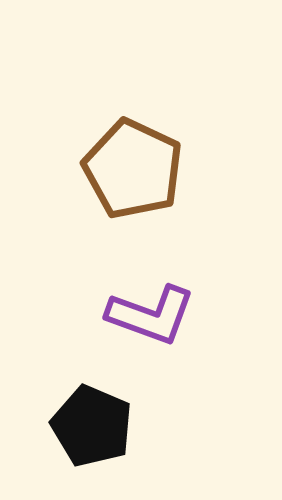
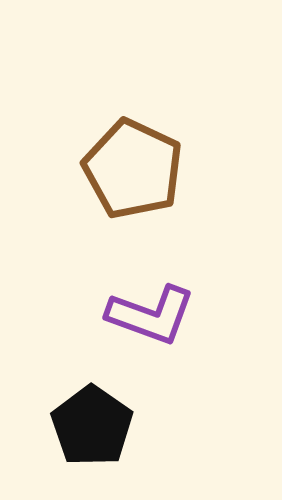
black pentagon: rotated 12 degrees clockwise
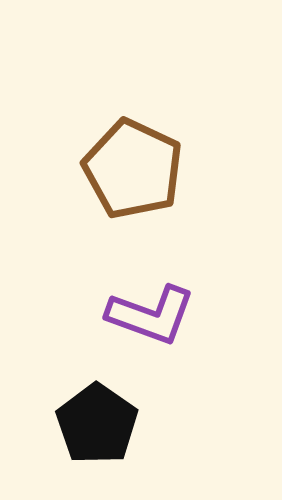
black pentagon: moved 5 px right, 2 px up
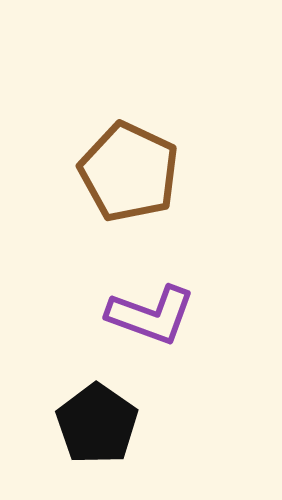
brown pentagon: moved 4 px left, 3 px down
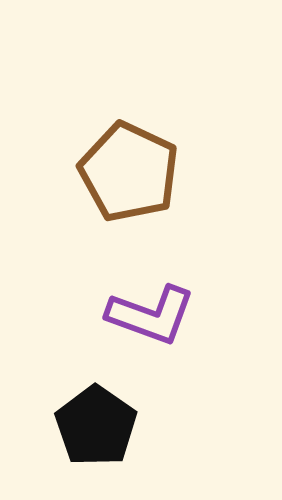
black pentagon: moved 1 px left, 2 px down
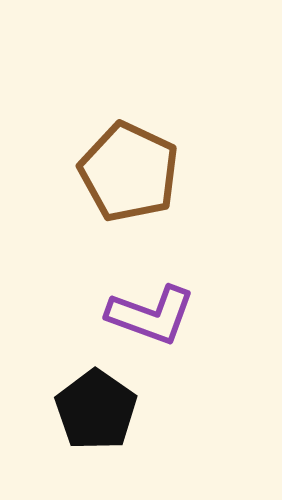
black pentagon: moved 16 px up
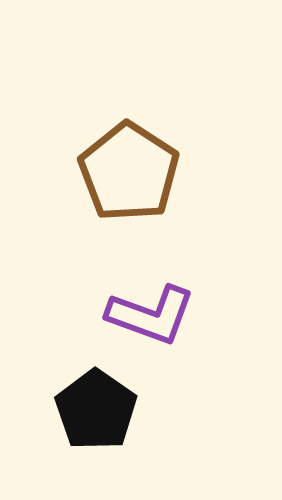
brown pentagon: rotated 8 degrees clockwise
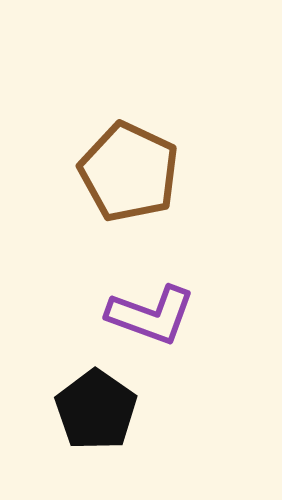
brown pentagon: rotated 8 degrees counterclockwise
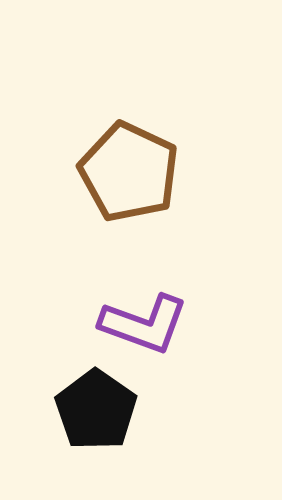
purple L-shape: moved 7 px left, 9 px down
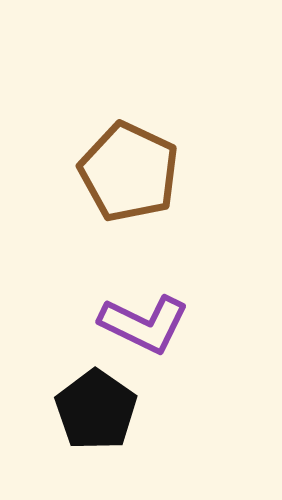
purple L-shape: rotated 6 degrees clockwise
